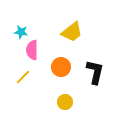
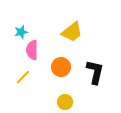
cyan star: rotated 24 degrees counterclockwise
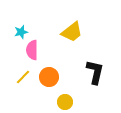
orange circle: moved 12 px left, 10 px down
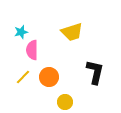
yellow trapezoid: rotated 20 degrees clockwise
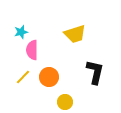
yellow trapezoid: moved 3 px right, 2 px down
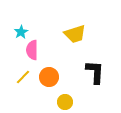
cyan star: rotated 16 degrees counterclockwise
black L-shape: rotated 10 degrees counterclockwise
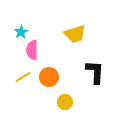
yellow line: rotated 14 degrees clockwise
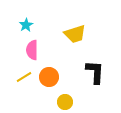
cyan star: moved 5 px right, 7 px up
yellow line: moved 1 px right
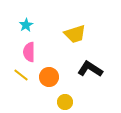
pink semicircle: moved 3 px left, 2 px down
black L-shape: moved 5 px left, 3 px up; rotated 60 degrees counterclockwise
yellow line: moved 3 px left, 2 px up; rotated 70 degrees clockwise
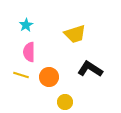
yellow line: rotated 21 degrees counterclockwise
